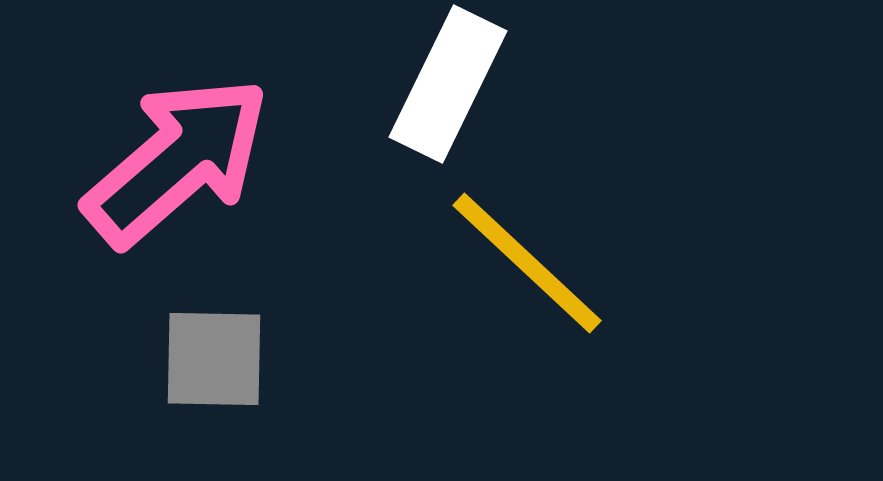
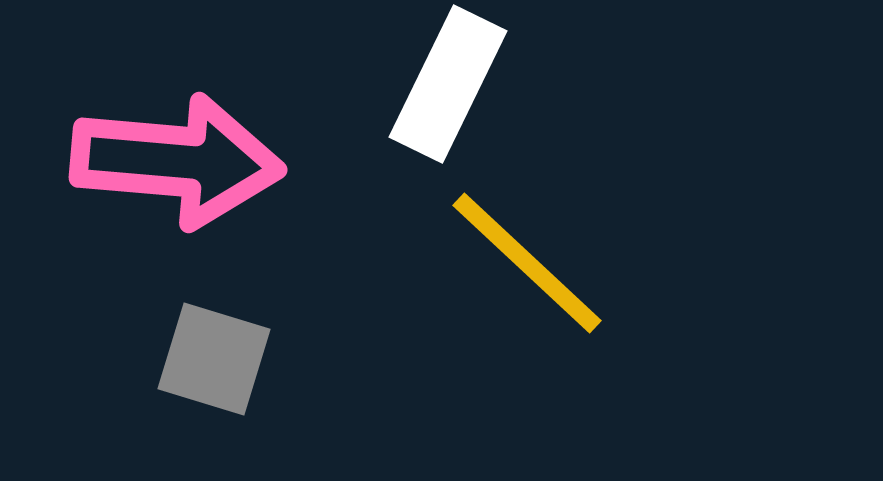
pink arrow: rotated 46 degrees clockwise
gray square: rotated 16 degrees clockwise
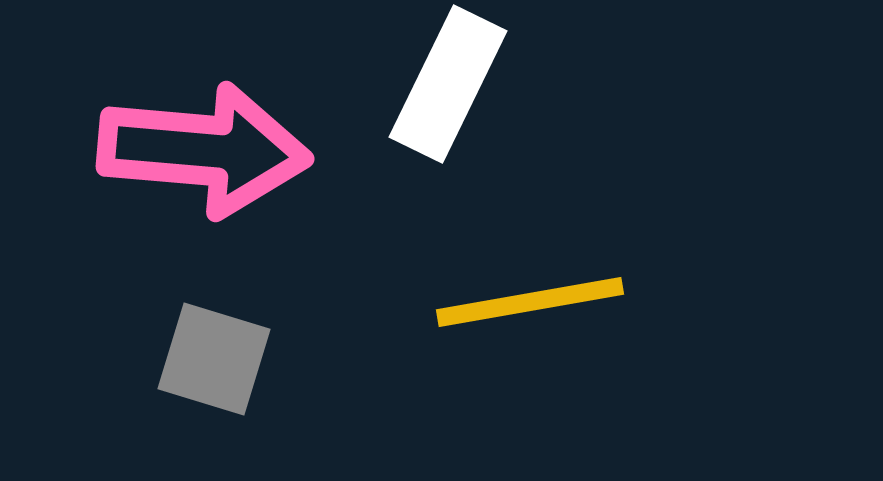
pink arrow: moved 27 px right, 11 px up
yellow line: moved 3 px right, 39 px down; rotated 53 degrees counterclockwise
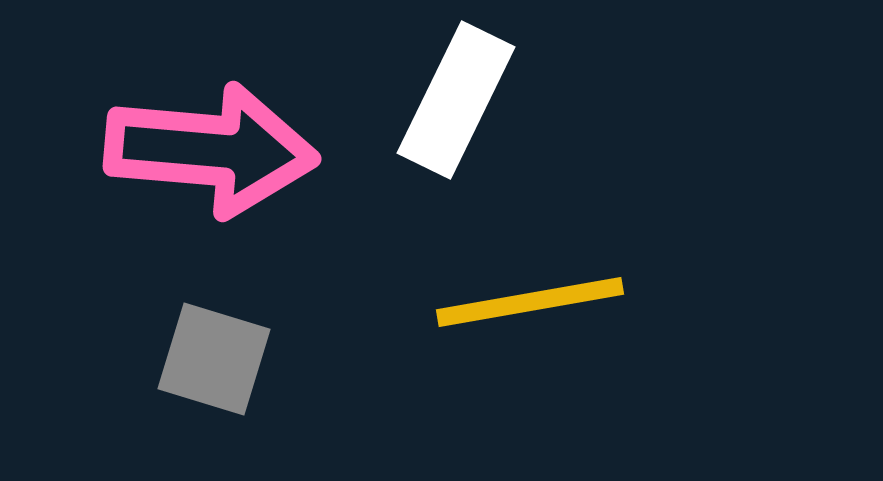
white rectangle: moved 8 px right, 16 px down
pink arrow: moved 7 px right
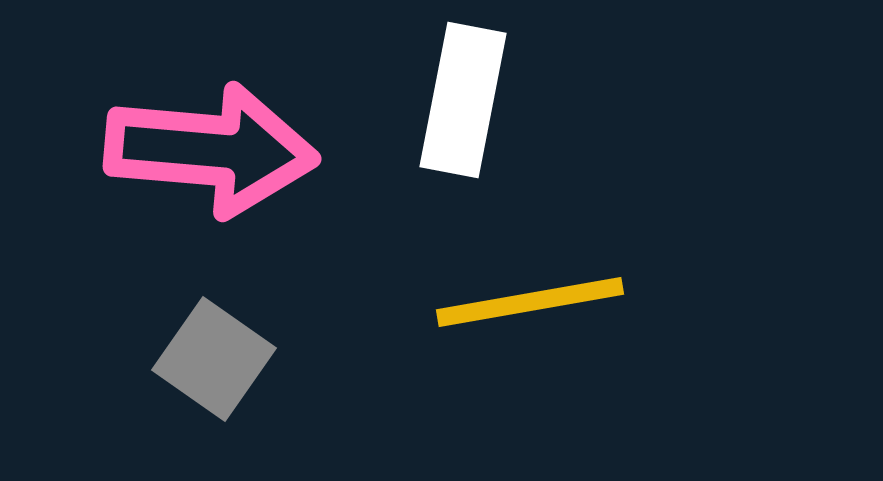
white rectangle: moved 7 px right; rotated 15 degrees counterclockwise
gray square: rotated 18 degrees clockwise
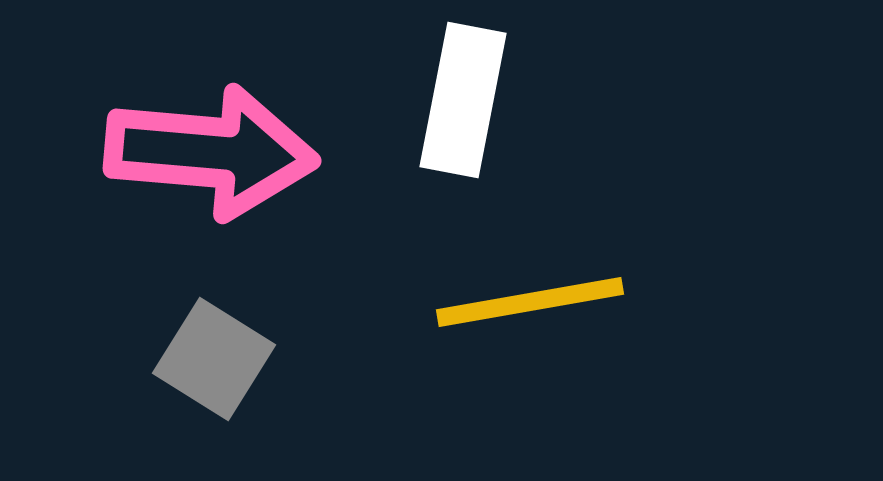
pink arrow: moved 2 px down
gray square: rotated 3 degrees counterclockwise
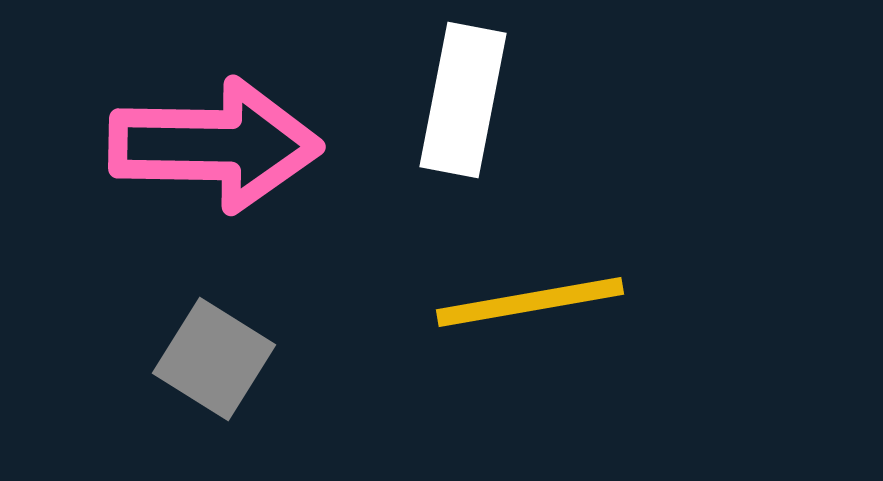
pink arrow: moved 4 px right, 7 px up; rotated 4 degrees counterclockwise
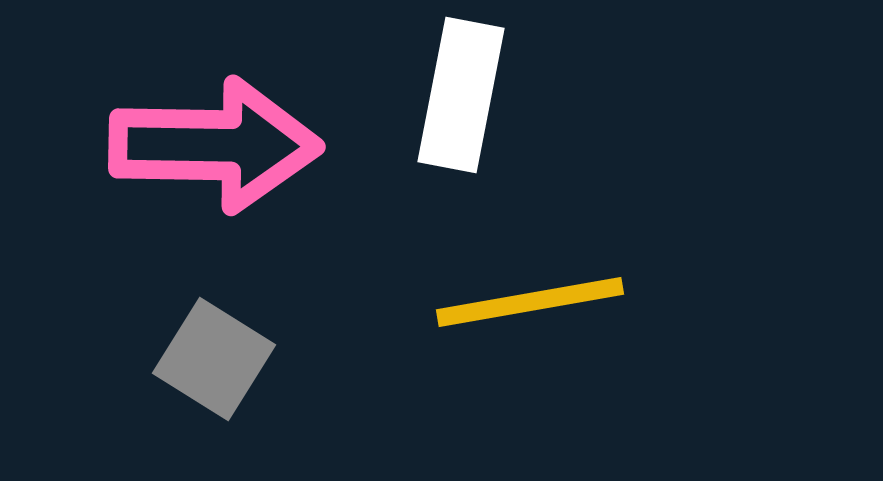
white rectangle: moved 2 px left, 5 px up
